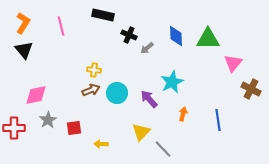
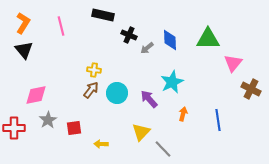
blue diamond: moved 6 px left, 4 px down
brown arrow: rotated 30 degrees counterclockwise
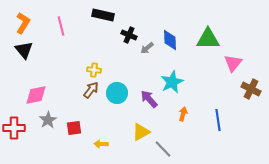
yellow triangle: rotated 18 degrees clockwise
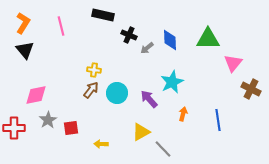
black triangle: moved 1 px right
red square: moved 3 px left
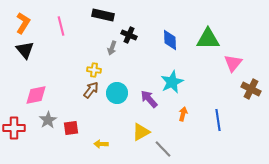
gray arrow: moved 35 px left; rotated 32 degrees counterclockwise
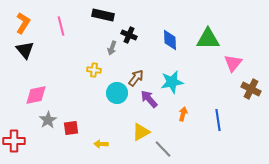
cyan star: rotated 15 degrees clockwise
brown arrow: moved 45 px right, 12 px up
red cross: moved 13 px down
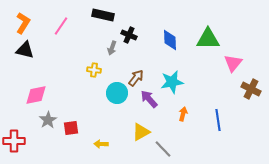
pink line: rotated 48 degrees clockwise
black triangle: rotated 36 degrees counterclockwise
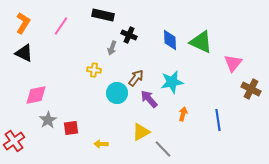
green triangle: moved 7 px left, 3 px down; rotated 25 degrees clockwise
black triangle: moved 1 px left, 3 px down; rotated 12 degrees clockwise
red cross: rotated 35 degrees counterclockwise
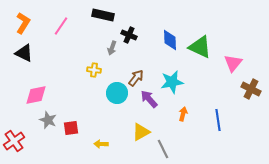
green triangle: moved 1 px left, 5 px down
gray star: rotated 18 degrees counterclockwise
gray line: rotated 18 degrees clockwise
